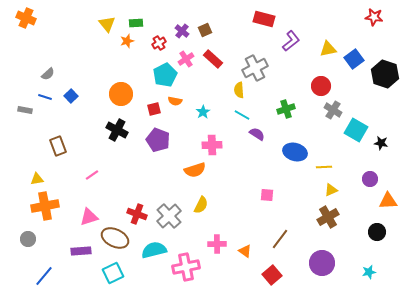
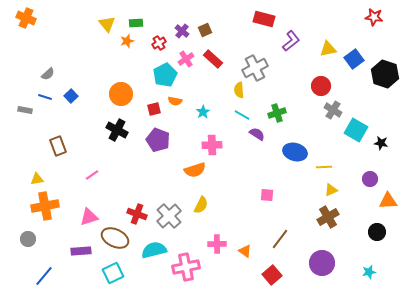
green cross at (286, 109): moved 9 px left, 4 px down
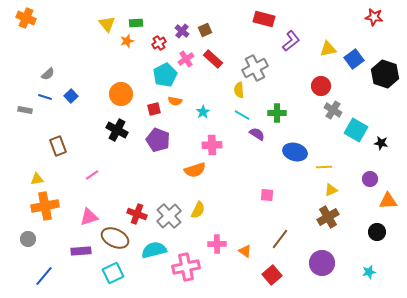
green cross at (277, 113): rotated 18 degrees clockwise
yellow semicircle at (201, 205): moved 3 px left, 5 px down
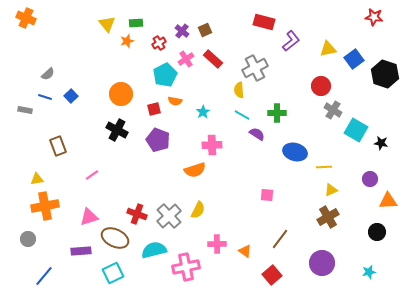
red rectangle at (264, 19): moved 3 px down
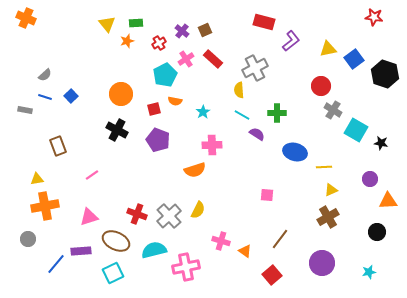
gray semicircle at (48, 74): moved 3 px left, 1 px down
brown ellipse at (115, 238): moved 1 px right, 3 px down
pink cross at (217, 244): moved 4 px right, 3 px up; rotated 18 degrees clockwise
blue line at (44, 276): moved 12 px right, 12 px up
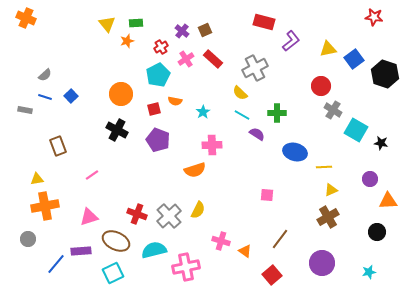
red cross at (159, 43): moved 2 px right, 4 px down
cyan pentagon at (165, 75): moved 7 px left
yellow semicircle at (239, 90): moved 1 px right, 3 px down; rotated 42 degrees counterclockwise
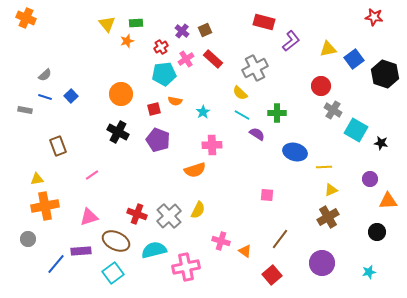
cyan pentagon at (158, 75): moved 6 px right, 1 px up; rotated 20 degrees clockwise
black cross at (117, 130): moved 1 px right, 2 px down
cyan square at (113, 273): rotated 10 degrees counterclockwise
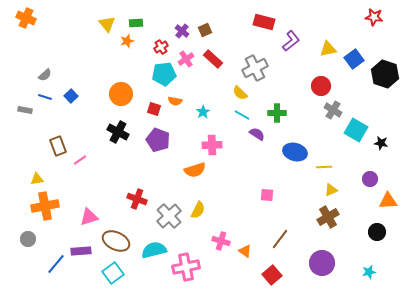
red square at (154, 109): rotated 32 degrees clockwise
pink line at (92, 175): moved 12 px left, 15 px up
red cross at (137, 214): moved 15 px up
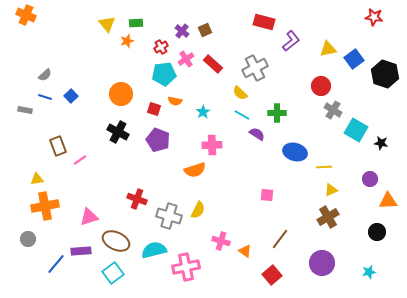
orange cross at (26, 18): moved 3 px up
red rectangle at (213, 59): moved 5 px down
gray cross at (169, 216): rotated 30 degrees counterclockwise
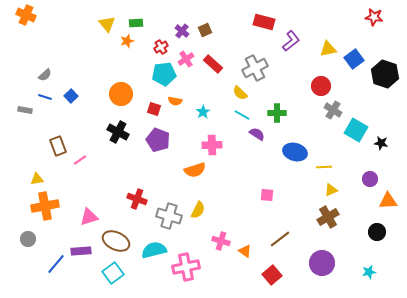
brown line at (280, 239): rotated 15 degrees clockwise
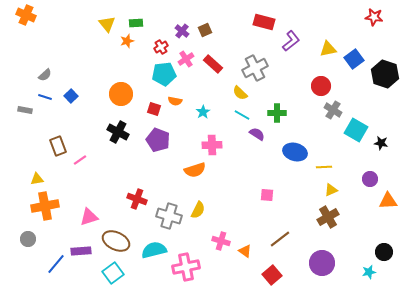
black circle at (377, 232): moved 7 px right, 20 px down
